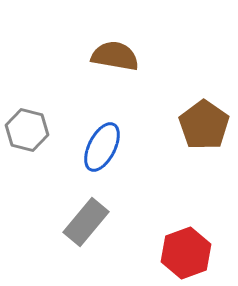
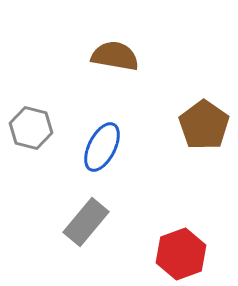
gray hexagon: moved 4 px right, 2 px up
red hexagon: moved 5 px left, 1 px down
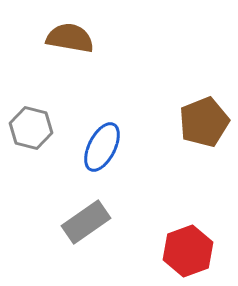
brown semicircle: moved 45 px left, 18 px up
brown pentagon: moved 3 px up; rotated 15 degrees clockwise
gray rectangle: rotated 15 degrees clockwise
red hexagon: moved 7 px right, 3 px up
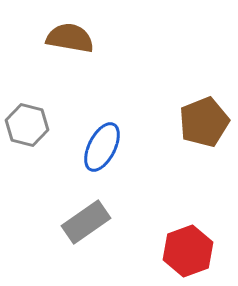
gray hexagon: moved 4 px left, 3 px up
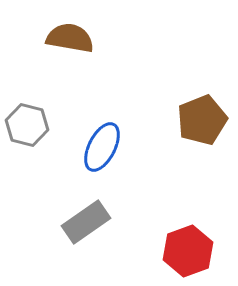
brown pentagon: moved 2 px left, 2 px up
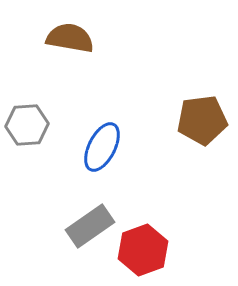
brown pentagon: rotated 15 degrees clockwise
gray hexagon: rotated 18 degrees counterclockwise
gray rectangle: moved 4 px right, 4 px down
red hexagon: moved 45 px left, 1 px up
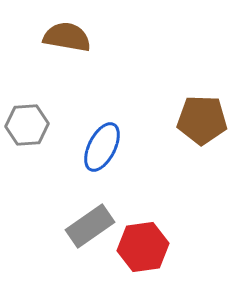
brown semicircle: moved 3 px left, 1 px up
brown pentagon: rotated 9 degrees clockwise
red hexagon: moved 3 px up; rotated 12 degrees clockwise
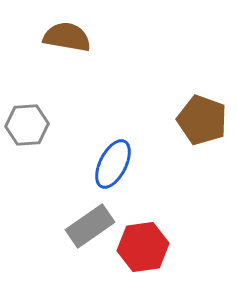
brown pentagon: rotated 18 degrees clockwise
blue ellipse: moved 11 px right, 17 px down
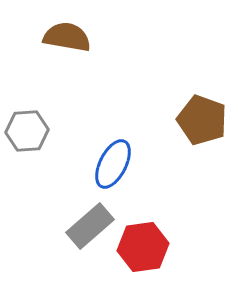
gray hexagon: moved 6 px down
gray rectangle: rotated 6 degrees counterclockwise
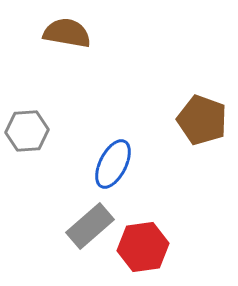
brown semicircle: moved 4 px up
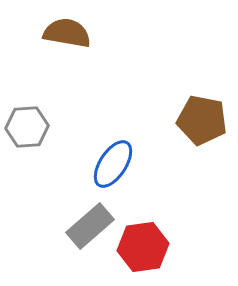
brown pentagon: rotated 9 degrees counterclockwise
gray hexagon: moved 4 px up
blue ellipse: rotated 6 degrees clockwise
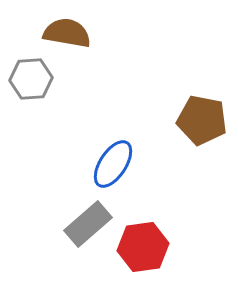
gray hexagon: moved 4 px right, 48 px up
gray rectangle: moved 2 px left, 2 px up
